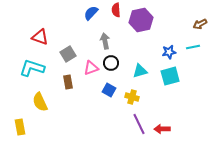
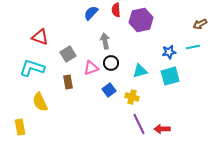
blue square: rotated 24 degrees clockwise
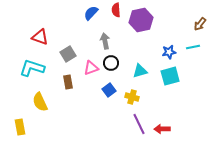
brown arrow: rotated 24 degrees counterclockwise
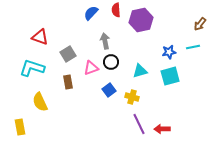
black circle: moved 1 px up
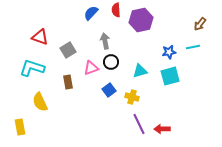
gray square: moved 4 px up
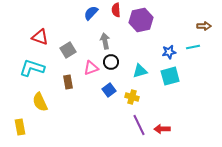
brown arrow: moved 4 px right, 2 px down; rotated 128 degrees counterclockwise
purple line: moved 1 px down
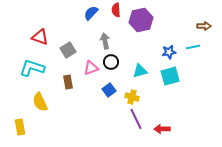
purple line: moved 3 px left, 6 px up
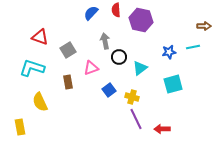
purple hexagon: rotated 25 degrees clockwise
black circle: moved 8 px right, 5 px up
cyan triangle: moved 3 px up; rotated 21 degrees counterclockwise
cyan square: moved 3 px right, 8 px down
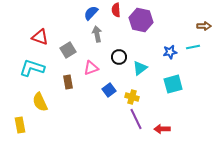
gray arrow: moved 8 px left, 7 px up
blue star: moved 1 px right
yellow rectangle: moved 2 px up
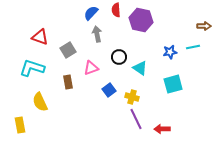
cyan triangle: rotated 49 degrees counterclockwise
